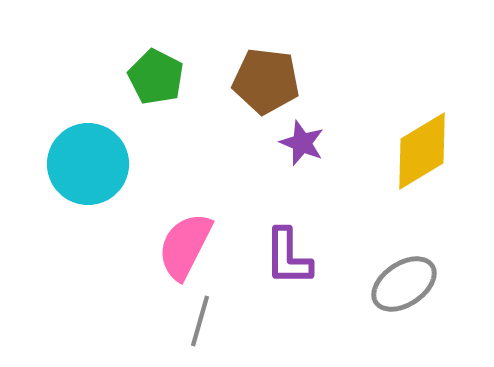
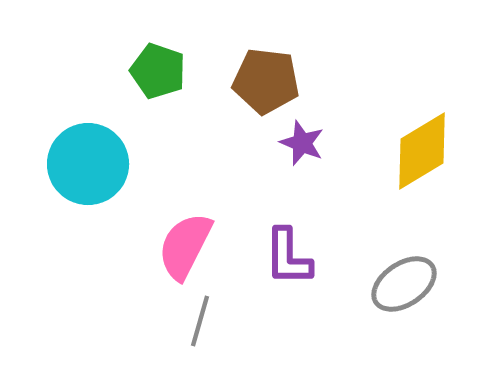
green pentagon: moved 2 px right, 6 px up; rotated 8 degrees counterclockwise
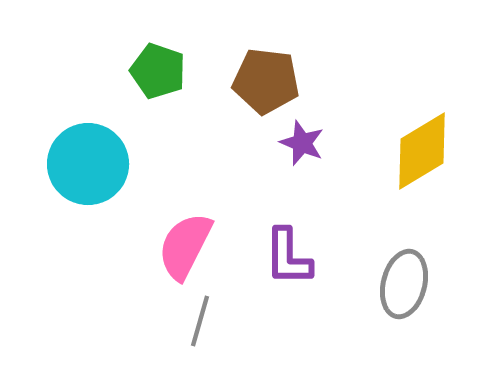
gray ellipse: rotated 42 degrees counterclockwise
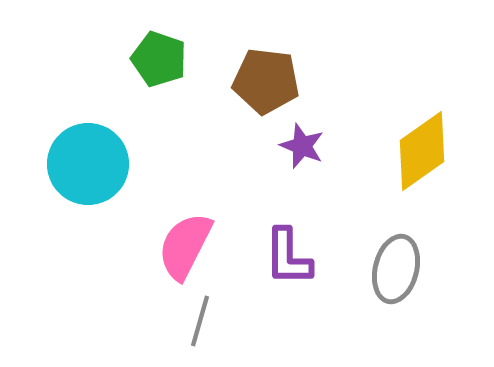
green pentagon: moved 1 px right, 12 px up
purple star: moved 3 px down
yellow diamond: rotated 4 degrees counterclockwise
gray ellipse: moved 8 px left, 15 px up
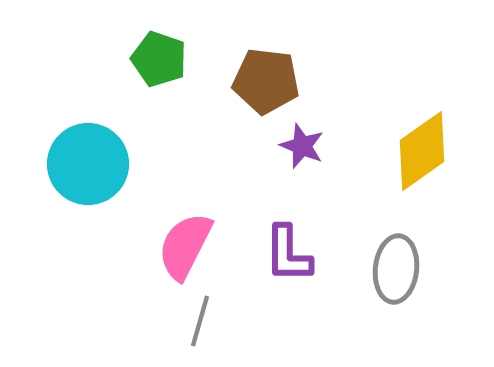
purple L-shape: moved 3 px up
gray ellipse: rotated 8 degrees counterclockwise
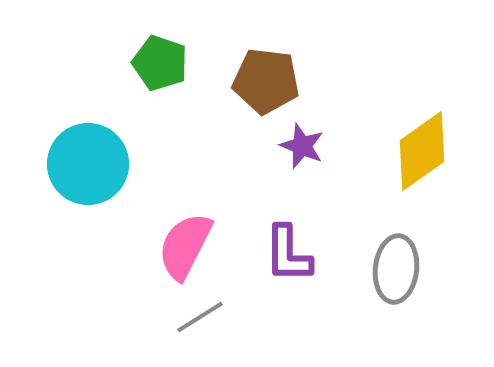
green pentagon: moved 1 px right, 4 px down
gray line: moved 4 px up; rotated 42 degrees clockwise
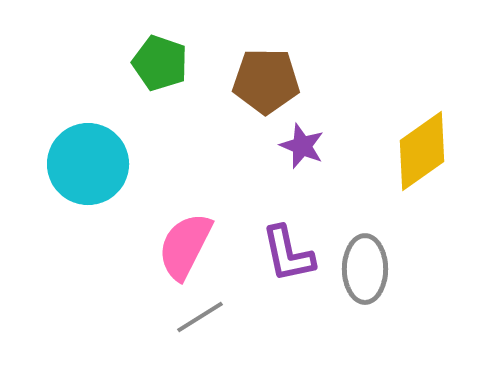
brown pentagon: rotated 6 degrees counterclockwise
purple L-shape: rotated 12 degrees counterclockwise
gray ellipse: moved 31 px left; rotated 6 degrees counterclockwise
